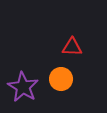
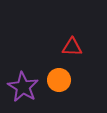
orange circle: moved 2 px left, 1 px down
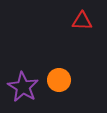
red triangle: moved 10 px right, 26 px up
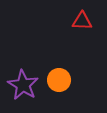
purple star: moved 2 px up
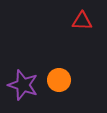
purple star: rotated 12 degrees counterclockwise
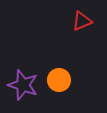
red triangle: rotated 25 degrees counterclockwise
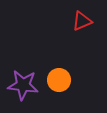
purple star: rotated 12 degrees counterclockwise
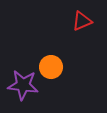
orange circle: moved 8 px left, 13 px up
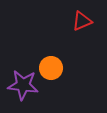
orange circle: moved 1 px down
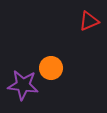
red triangle: moved 7 px right
